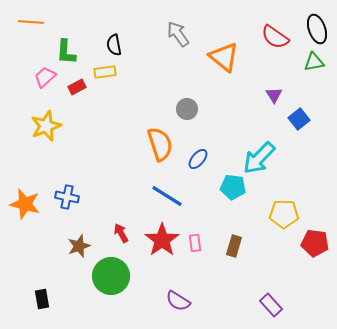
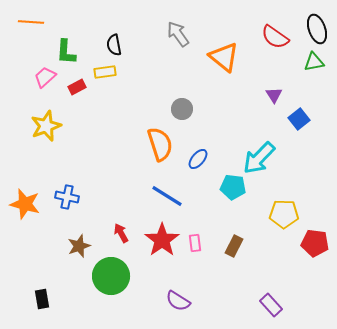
gray circle: moved 5 px left
brown rectangle: rotated 10 degrees clockwise
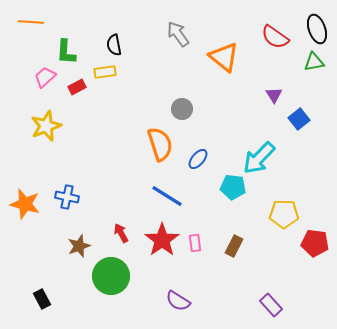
black rectangle: rotated 18 degrees counterclockwise
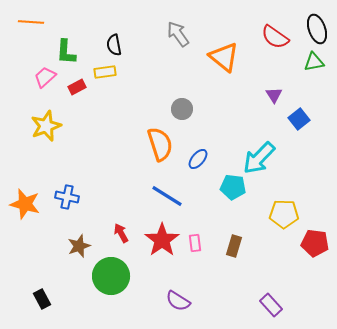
brown rectangle: rotated 10 degrees counterclockwise
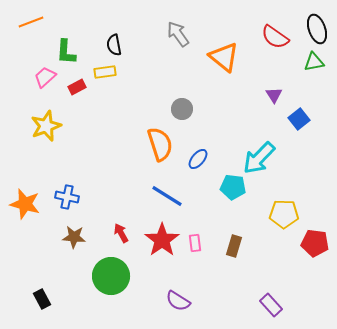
orange line: rotated 25 degrees counterclockwise
brown star: moved 5 px left, 9 px up; rotated 25 degrees clockwise
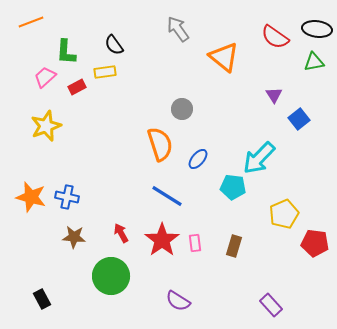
black ellipse: rotated 64 degrees counterclockwise
gray arrow: moved 5 px up
black semicircle: rotated 25 degrees counterclockwise
orange star: moved 6 px right, 7 px up
yellow pentagon: rotated 24 degrees counterclockwise
